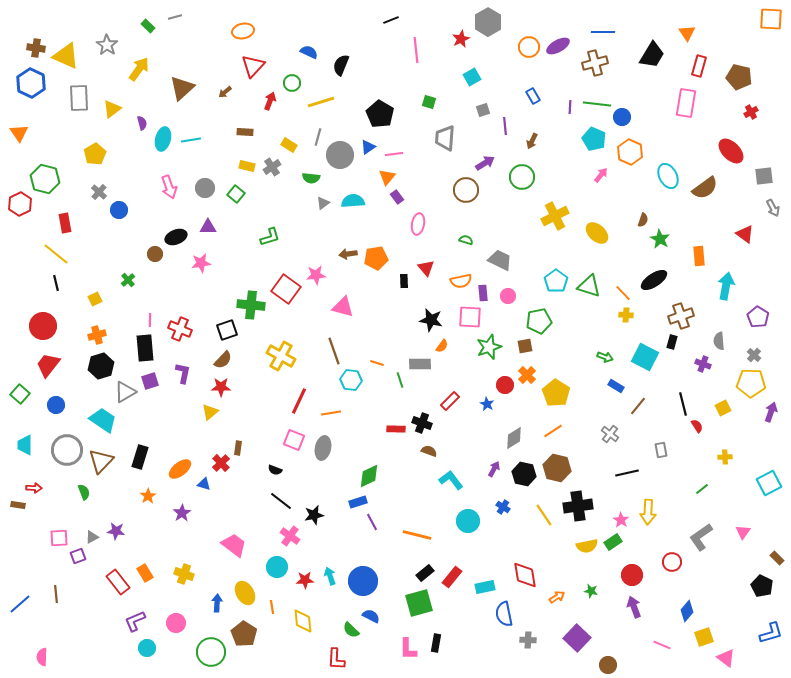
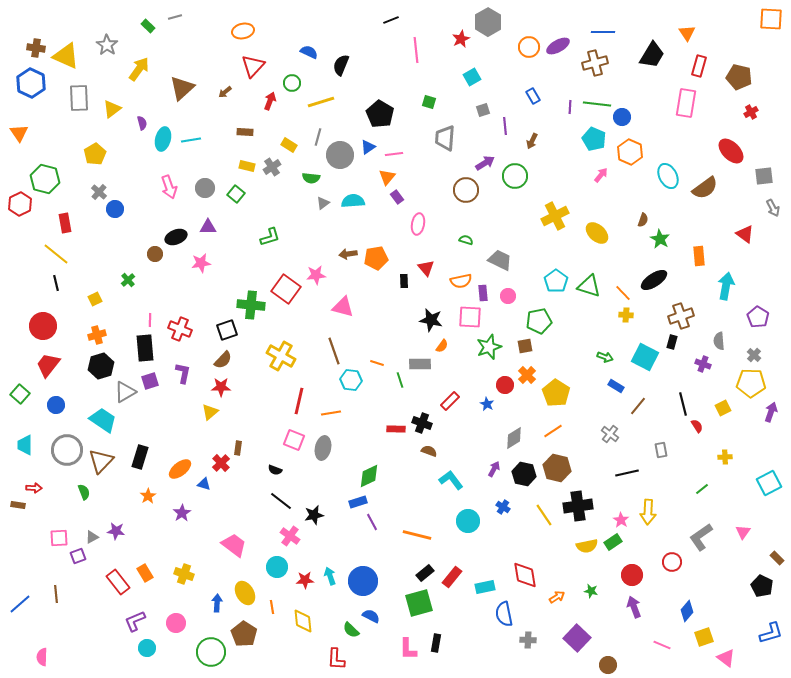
green circle at (522, 177): moved 7 px left, 1 px up
blue circle at (119, 210): moved 4 px left, 1 px up
red line at (299, 401): rotated 12 degrees counterclockwise
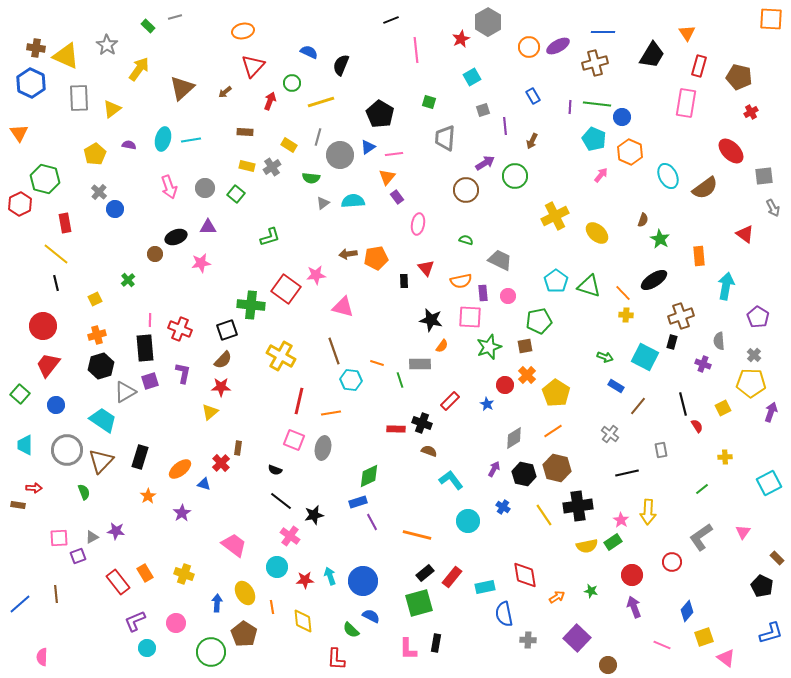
purple semicircle at (142, 123): moved 13 px left, 22 px down; rotated 64 degrees counterclockwise
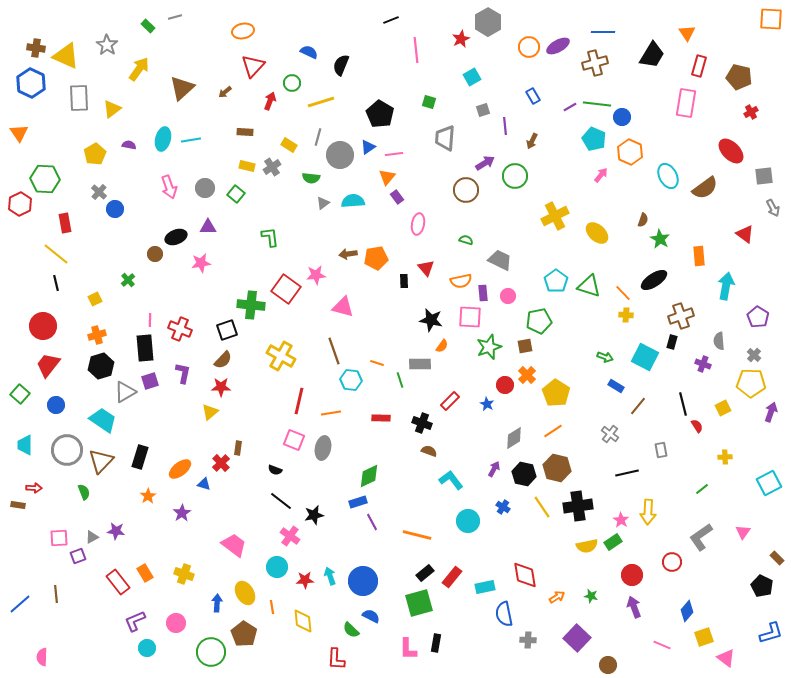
purple line at (570, 107): rotated 56 degrees clockwise
green hexagon at (45, 179): rotated 12 degrees counterclockwise
green L-shape at (270, 237): rotated 80 degrees counterclockwise
red rectangle at (396, 429): moved 15 px left, 11 px up
yellow line at (544, 515): moved 2 px left, 8 px up
green star at (591, 591): moved 5 px down
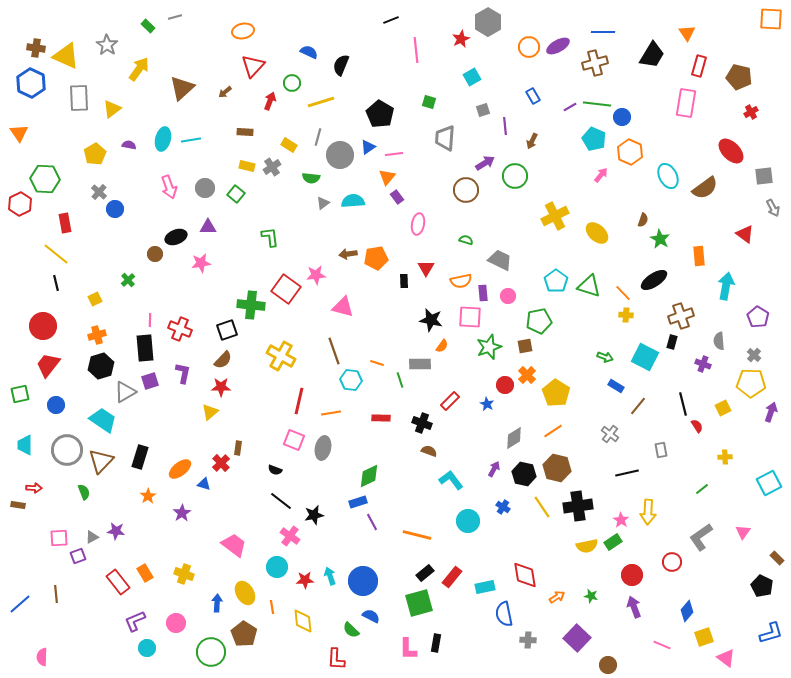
red triangle at (426, 268): rotated 12 degrees clockwise
green square at (20, 394): rotated 36 degrees clockwise
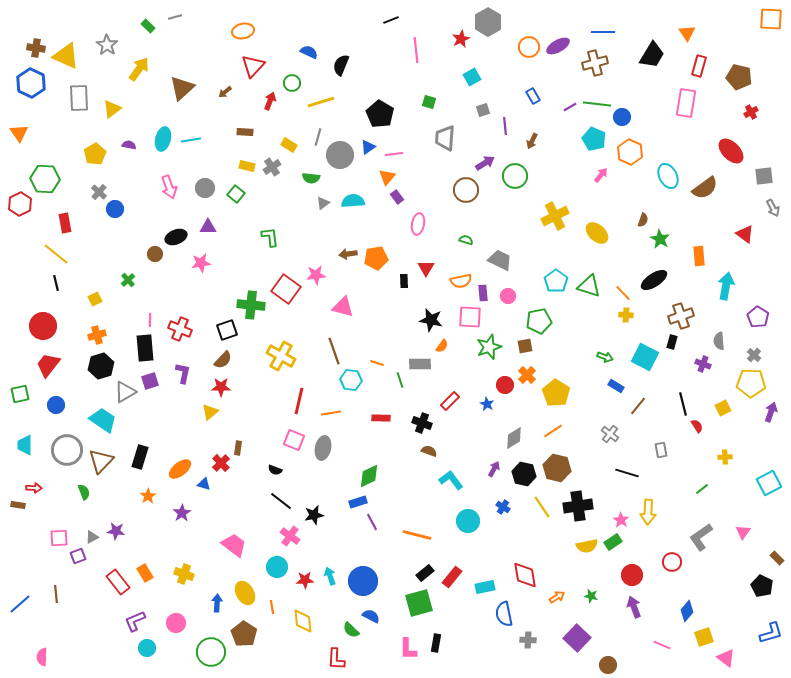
black line at (627, 473): rotated 30 degrees clockwise
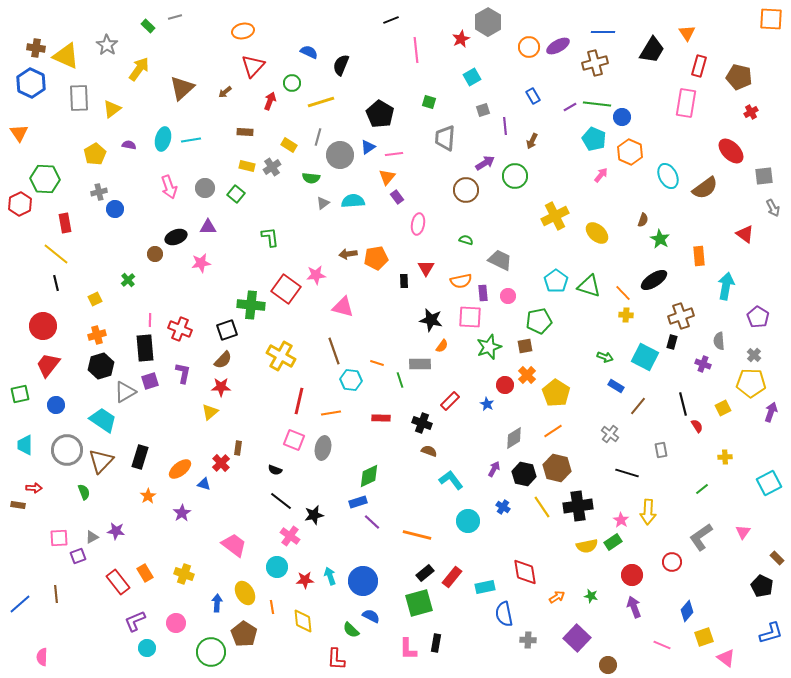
black trapezoid at (652, 55): moved 5 px up
gray cross at (99, 192): rotated 35 degrees clockwise
purple line at (372, 522): rotated 18 degrees counterclockwise
red diamond at (525, 575): moved 3 px up
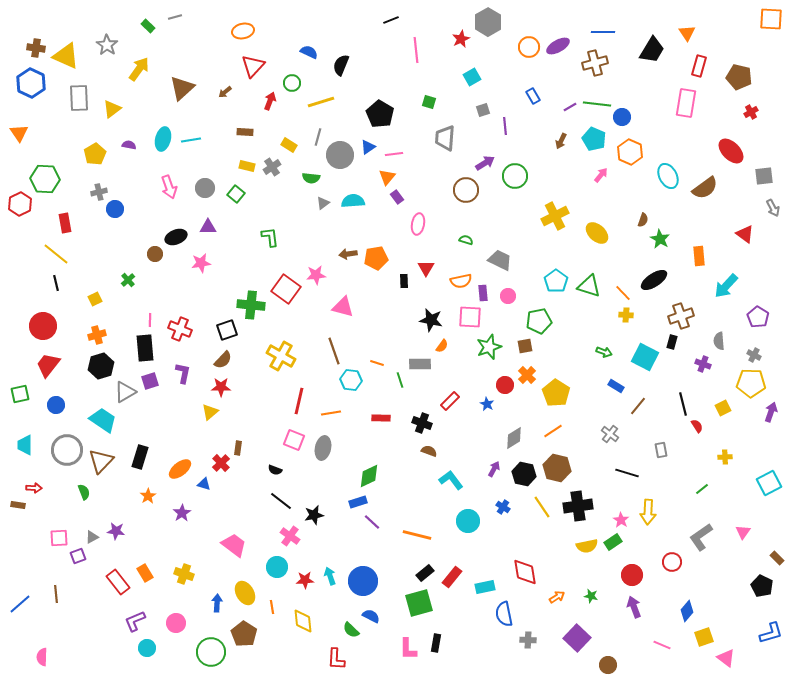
brown arrow at (532, 141): moved 29 px right
cyan arrow at (726, 286): rotated 148 degrees counterclockwise
gray cross at (754, 355): rotated 16 degrees counterclockwise
green arrow at (605, 357): moved 1 px left, 5 px up
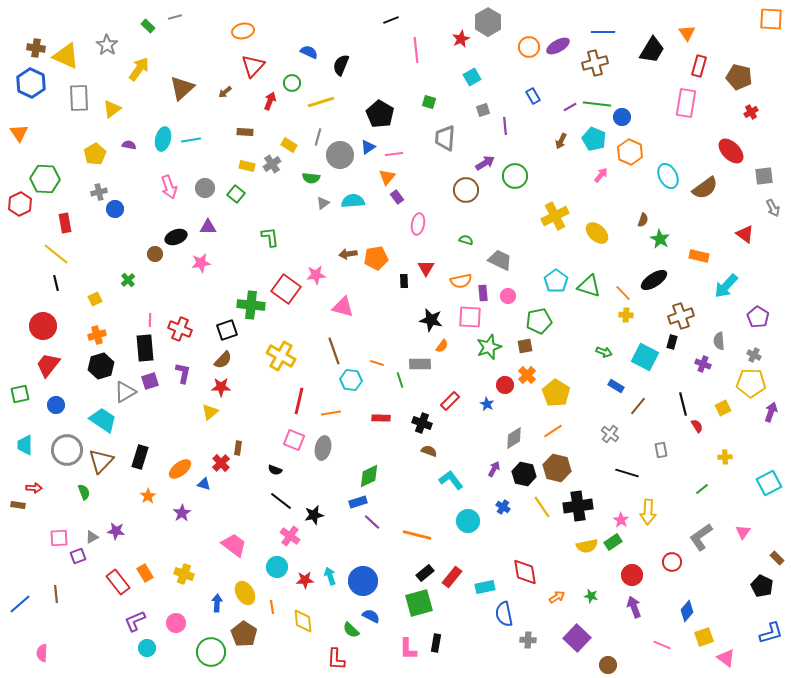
gray cross at (272, 167): moved 3 px up
orange rectangle at (699, 256): rotated 72 degrees counterclockwise
pink semicircle at (42, 657): moved 4 px up
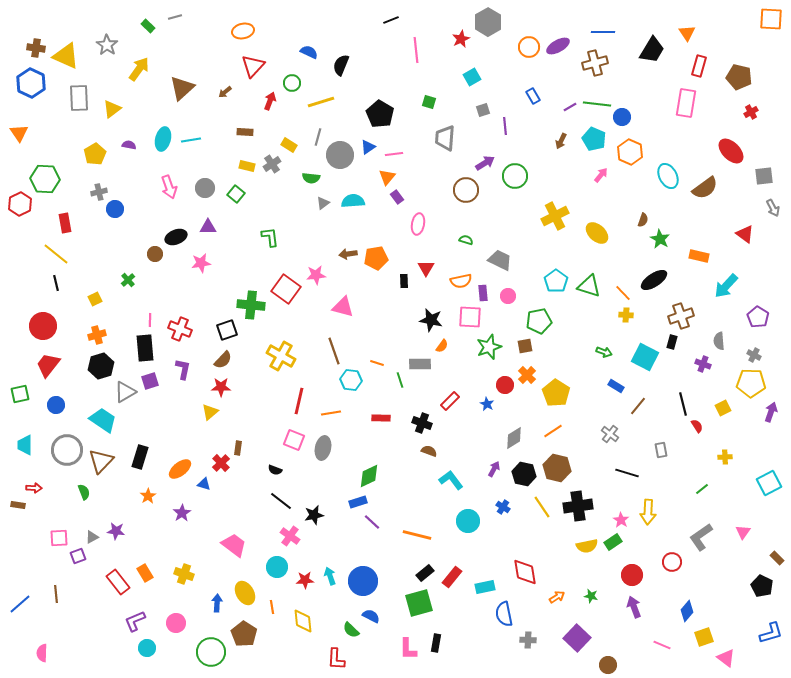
purple L-shape at (183, 373): moved 4 px up
